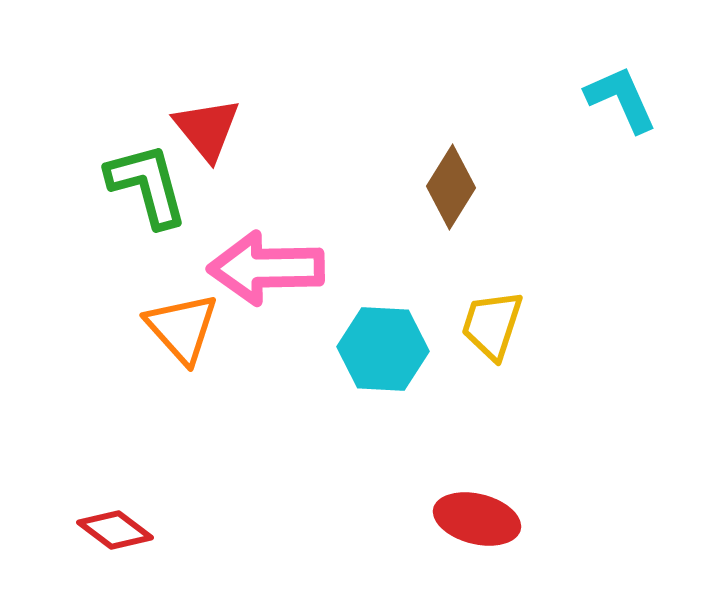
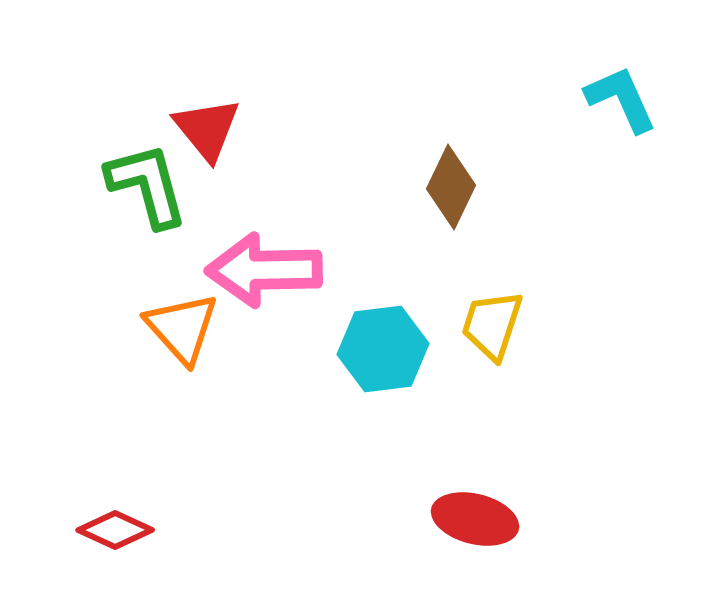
brown diamond: rotated 6 degrees counterclockwise
pink arrow: moved 2 px left, 2 px down
cyan hexagon: rotated 10 degrees counterclockwise
red ellipse: moved 2 px left
red diamond: rotated 12 degrees counterclockwise
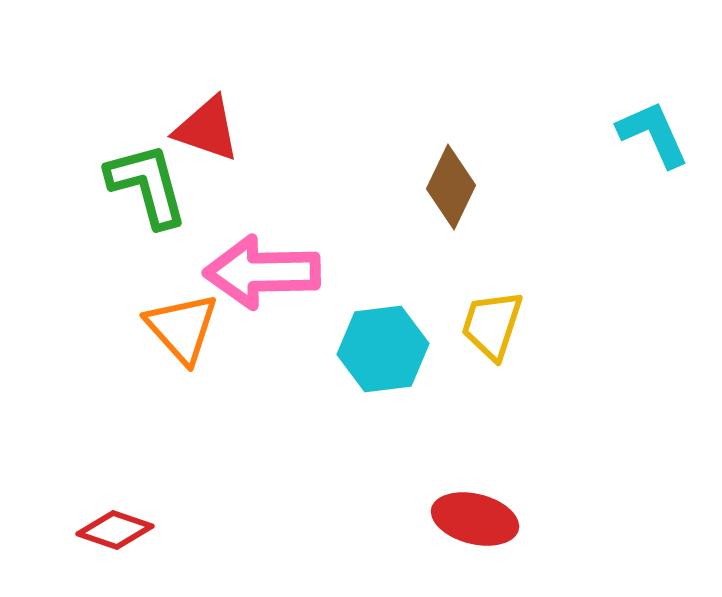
cyan L-shape: moved 32 px right, 35 px down
red triangle: rotated 32 degrees counterclockwise
pink arrow: moved 2 px left, 2 px down
red diamond: rotated 6 degrees counterclockwise
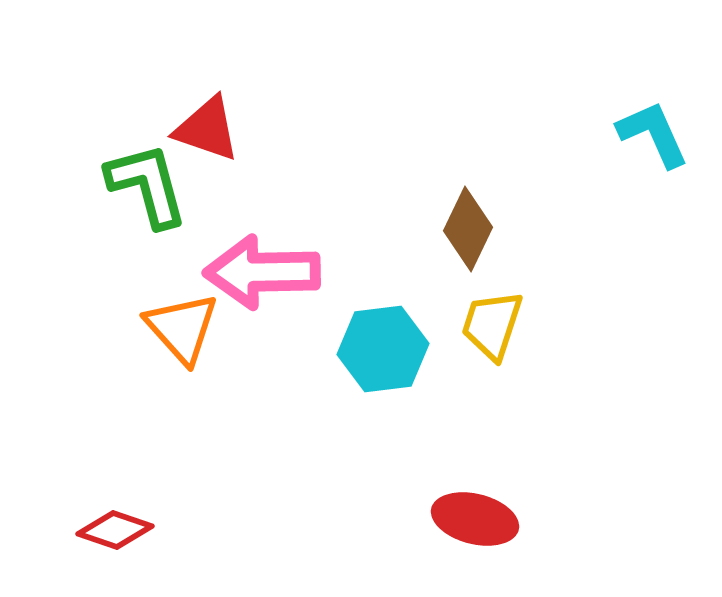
brown diamond: moved 17 px right, 42 px down
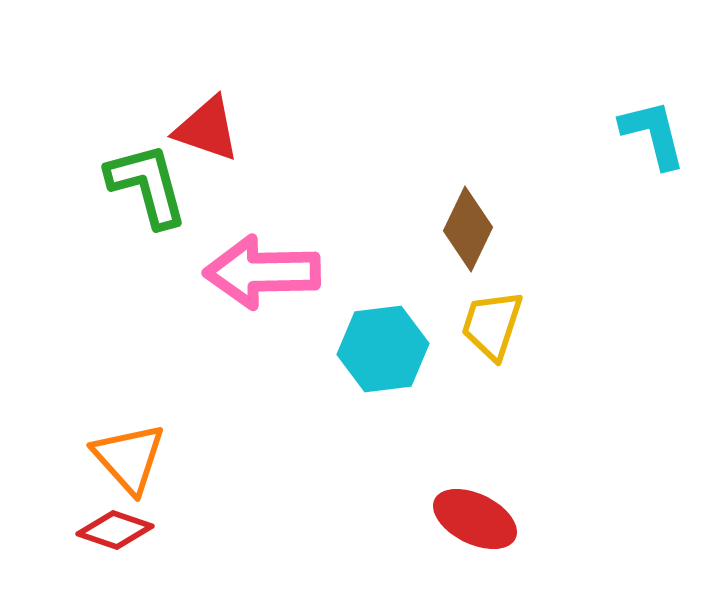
cyan L-shape: rotated 10 degrees clockwise
orange triangle: moved 53 px left, 130 px down
red ellipse: rotated 12 degrees clockwise
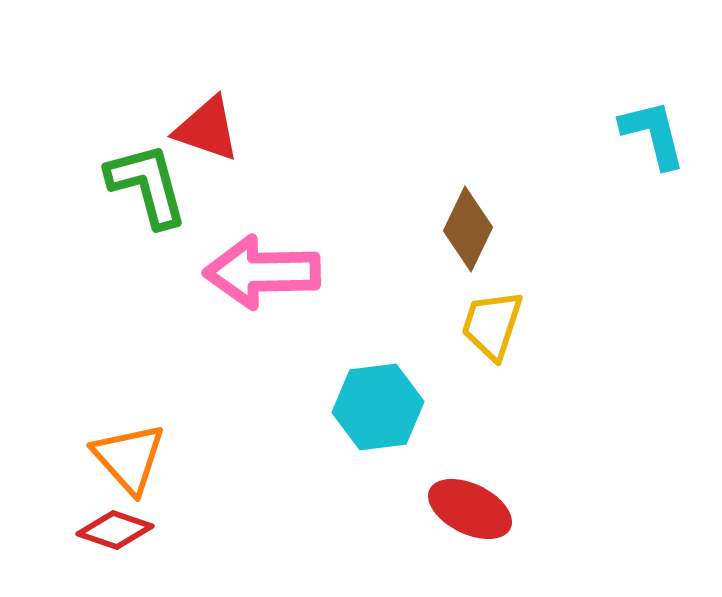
cyan hexagon: moved 5 px left, 58 px down
red ellipse: moved 5 px left, 10 px up
